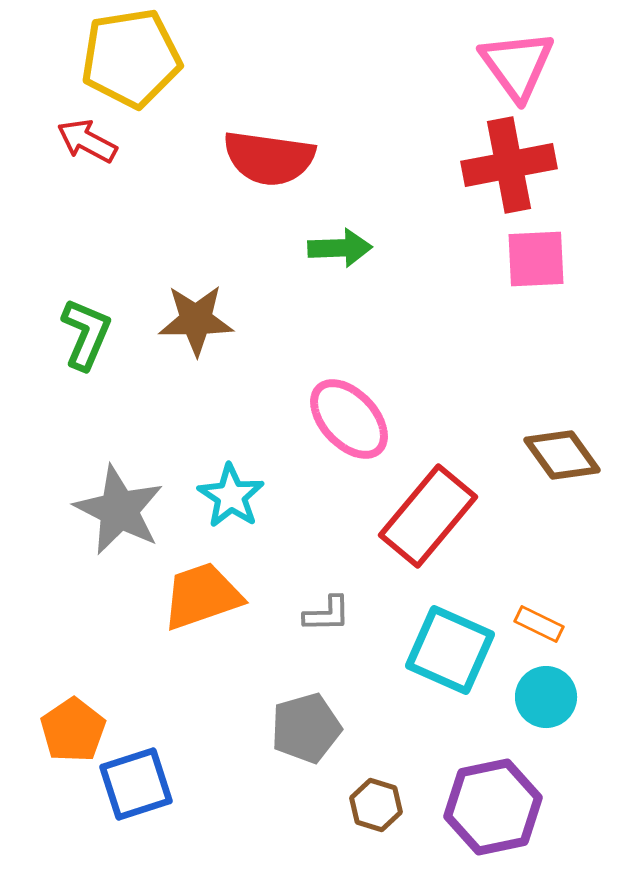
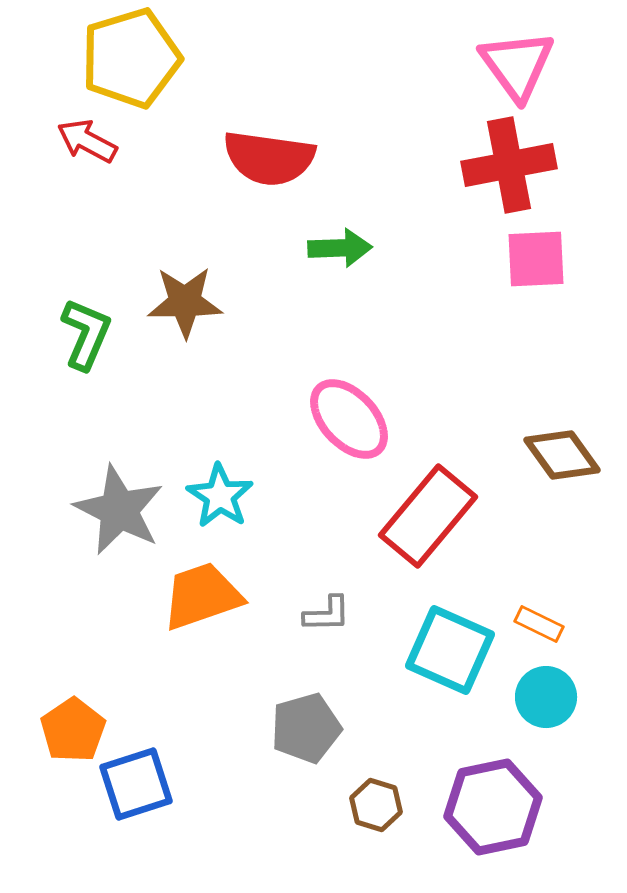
yellow pentagon: rotated 8 degrees counterclockwise
brown star: moved 11 px left, 18 px up
cyan star: moved 11 px left
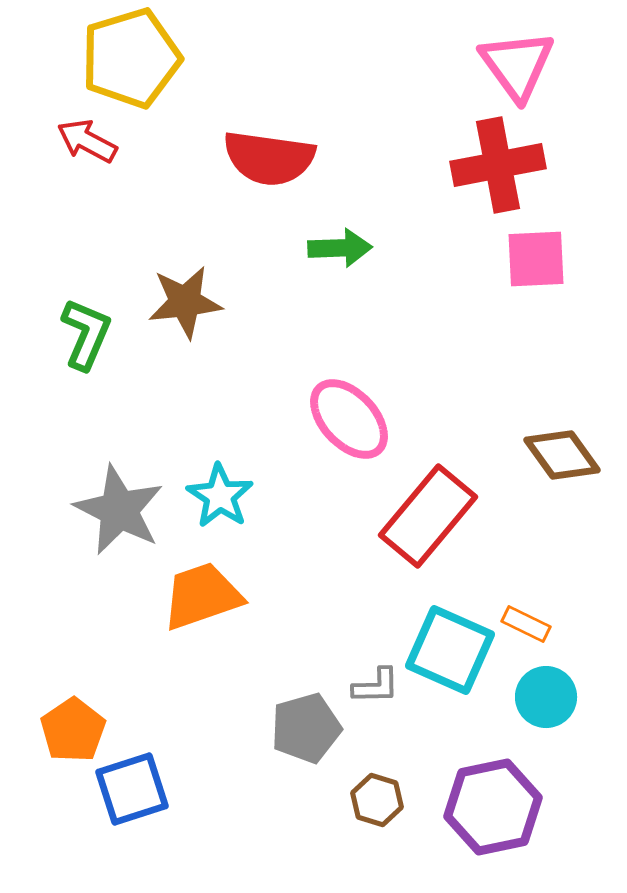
red cross: moved 11 px left
brown star: rotated 6 degrees counterclockwise
gray L-shape: moved 49 px right, 72 px down
orange rectangle: moved 13 px left
blue square: moved 4 px left, 5 px down
brown hexagon: moved 1 px right, 5 px up
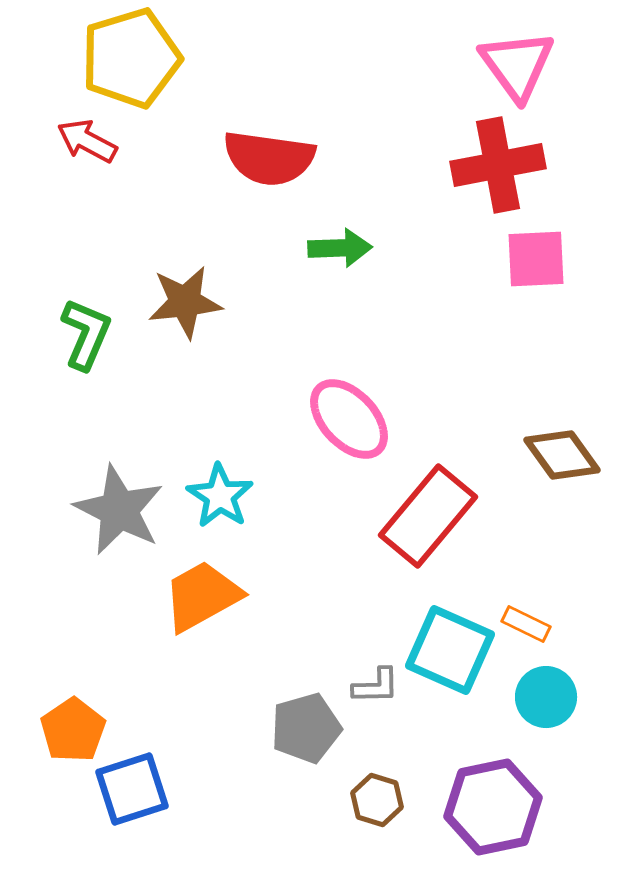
orange trapezoid: rotated 10 degrees counterclockwise
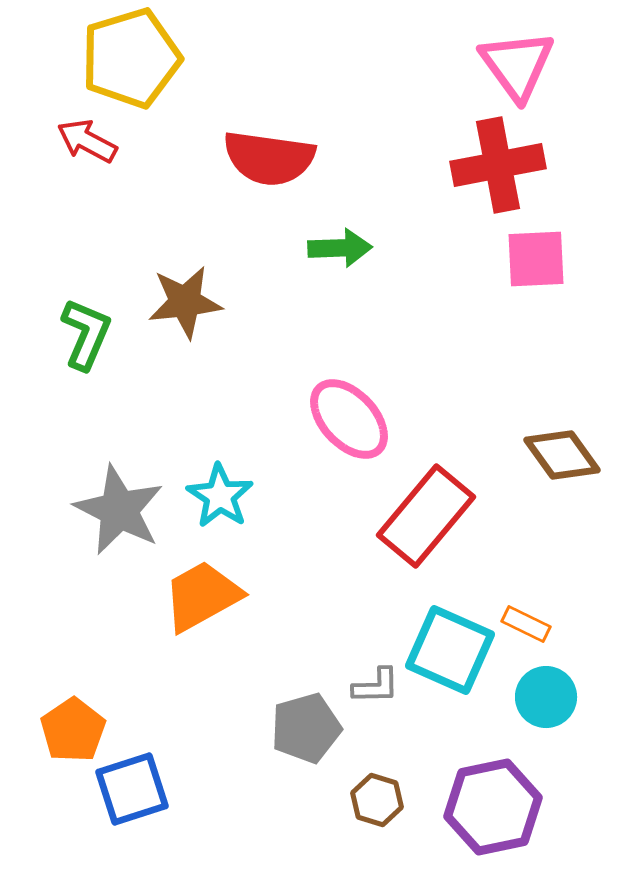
red rectangle: moved 2 px left
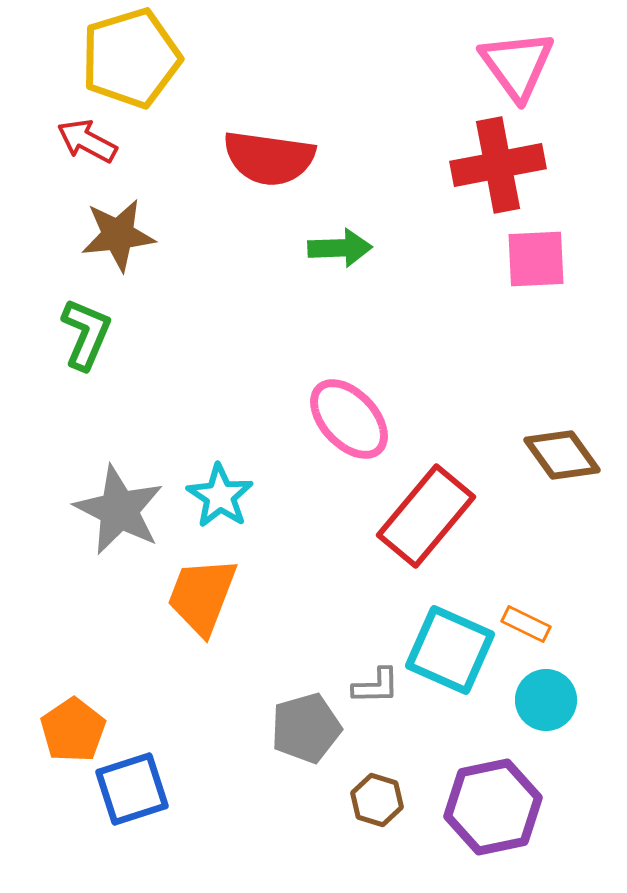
brown star: moved 67 px left, 67 px up
orange trapezoid: rotated 40 degrees counterclockwise
cyan circle: moved 3 px down
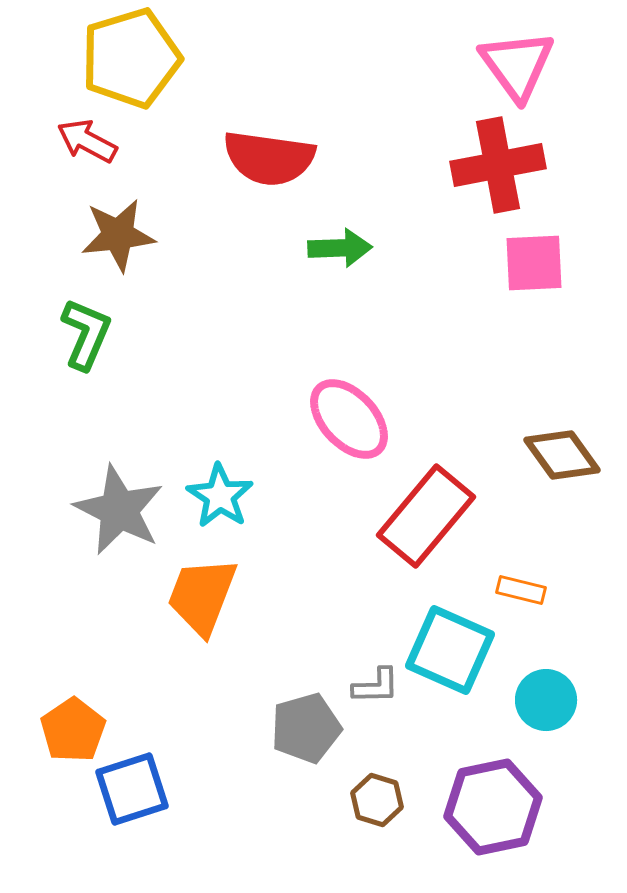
pink square: moved 2 px left, 4 px down
orange rectangle: moved 5 px left, 34 px up; rotated 12 degrees counterclockwise
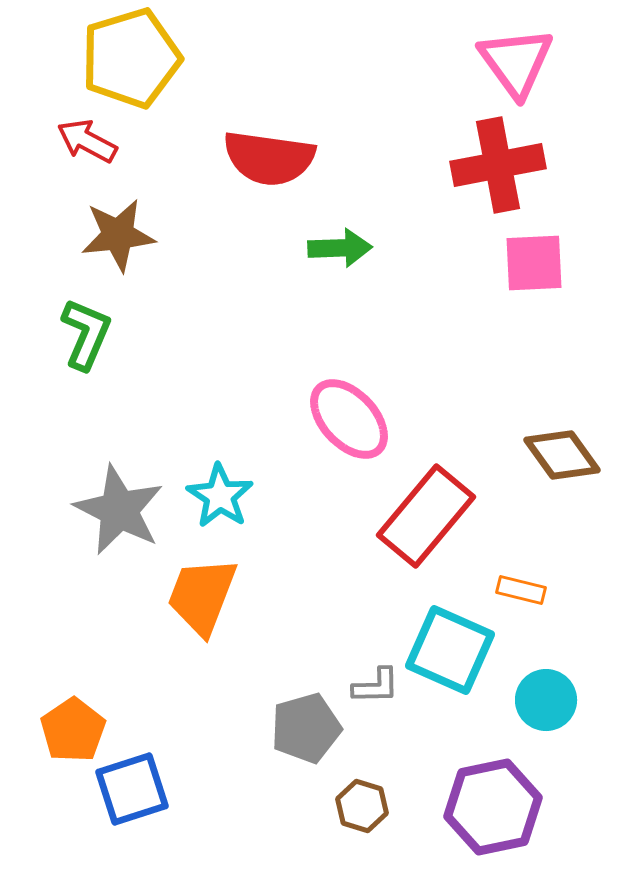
pink triangle: moved 1 px left, 3 px up
brown hexagon: moved 15 px left, 6 px down
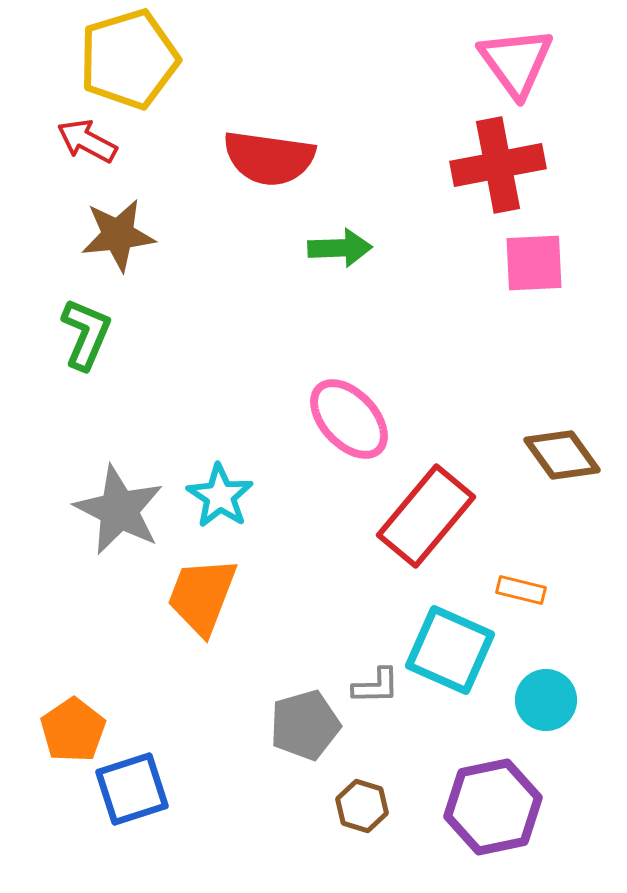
yellow pentagon: moved 2 px left, 1 px down
gray pentagon: moved 1 px left, 3 px up
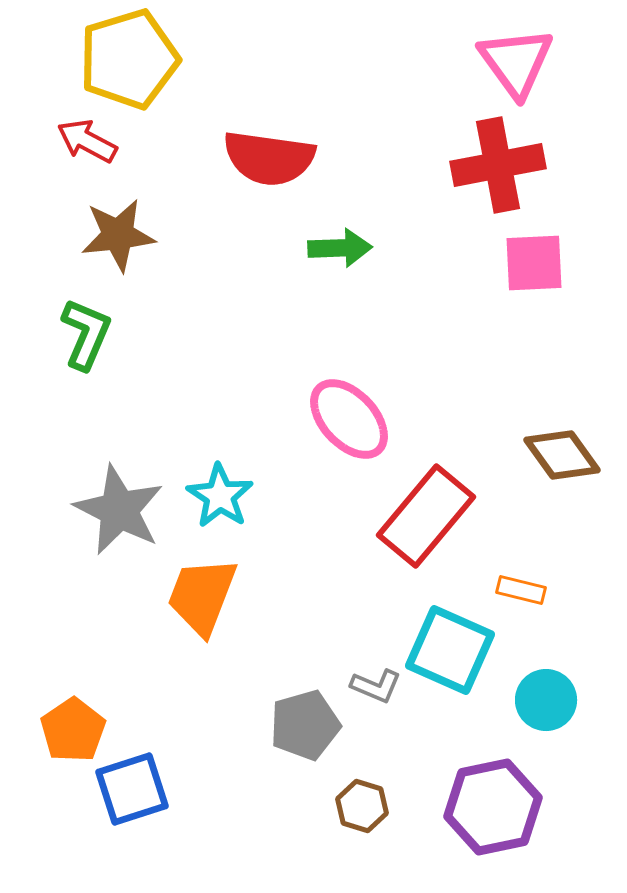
gray L-shape: rotated 24 degrees clockwise
